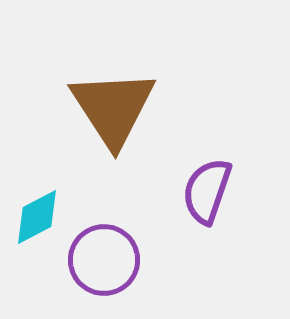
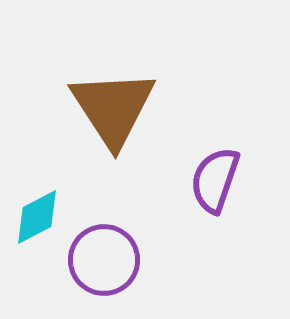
purple semicircle: moved 8 px right, 11 px up
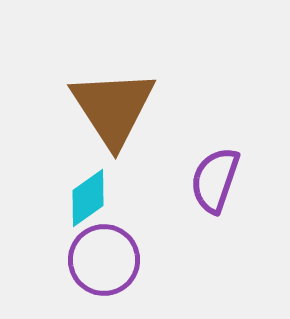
cyan diamond: moved 51 px right, 19 px up; rotated 8 degrees counterclockwise
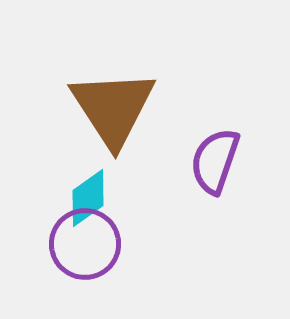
purple semicircle: moved 19 px up
purple circle: moved 19 px left, 16 px up
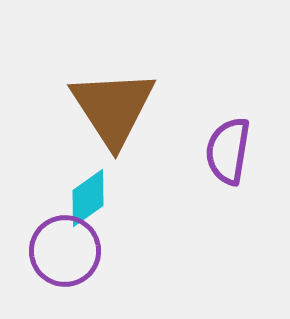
purple semicircle: moved 13 px right, 10 px up; rotated 10 degrees counterclockwise
purple circle: moved 20 px left, 7 px down
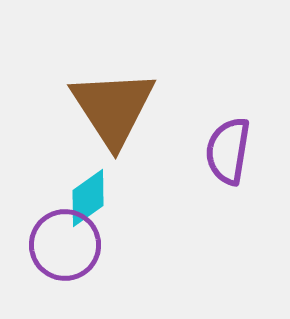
purple circle: moved 6 px up
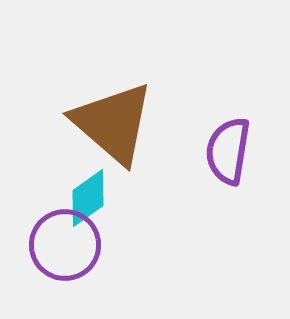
brown triangle: moved 15 px down; rotated 16 degrees counterclockwise
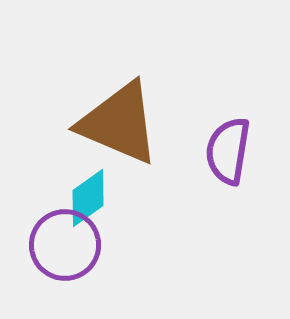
brown triangle: moved 6 px right; rotated 18 degrees counterclockwise
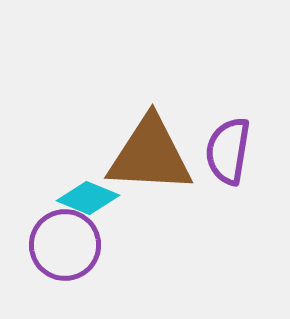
brown triangle: moved 31 px right, 32 px down; rotated 20 degrees counterclockwise
cyan diamond: rotated 58 degrees clockwise
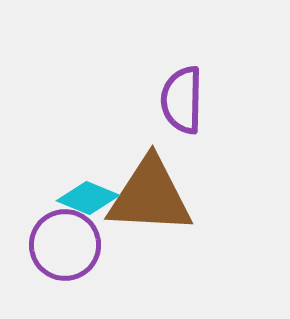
purple semicircle: moved 46 px left, 51 px up; rotated 8 degrees counterclockwise
brown triangle: moved 41 px down
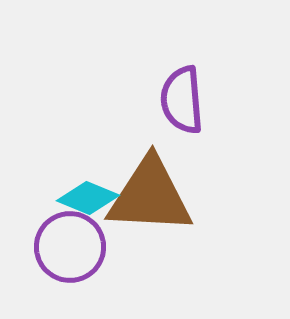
purple semicircle: rotated 6 degrees counterclockwise
purple circle: moved 5 px right, 2 px down
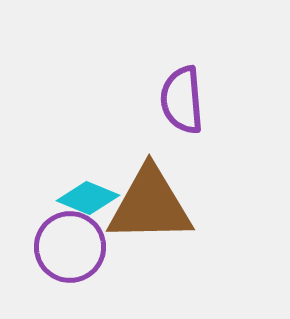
brown triangle: moved 9 px down; rotated 4 degrees counterclockwise
